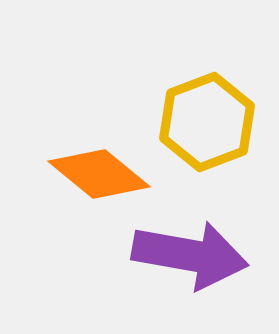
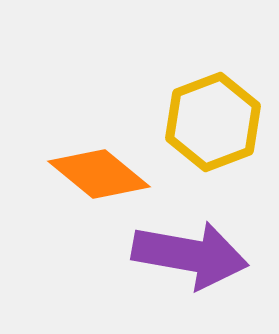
yellow hexagon: moved 6 px right
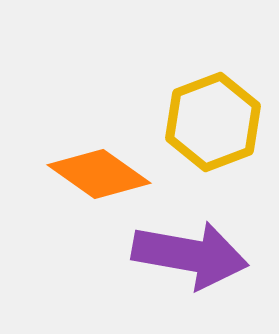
orange diamond: rotated 4 degrees counterclockwise
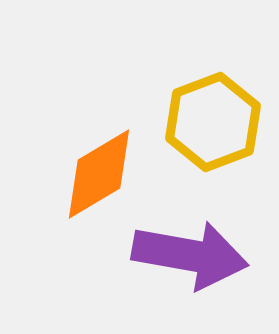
orange diamond: rotated 66 degrees counterclockwise
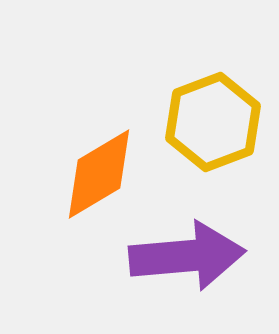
purple arrow: moved 3 px left, 1 px down; rotated 15 degrees counterclockwise
